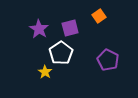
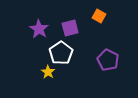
orange square: rotated 24 degrees counterclockwise
yellow star: moved 3 px right
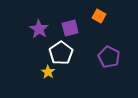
purple pentagon: moved 1 px right, 3 px up
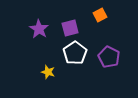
orange square: moved 1 px right, 1 px up; rotated 32 degrees clockwise
white pentagon: moved 14 px right
yellow star: rotated 16 degrees counterclockwise
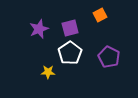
purple star: rotated 18 degrees clockwise
white pentagon: moved 5 px left
yellow star: rotated 16 degrees counterclockwise
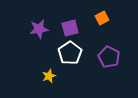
orange square: moved 2 px right, 3 px down
purple star: rotated 12 degrees clockwise
yellow star: moved 1 px right, 4 px down; rotated 24 degrees counterclockwise
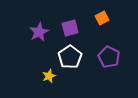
purple star: moved 3 px down; rotated 18 degrees counterclockwise
white pentagon: moved 4 px down
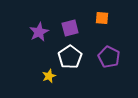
orange square: rotated 32 degrees clockwise
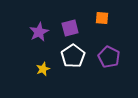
white pentagon: moved 3 px right, 1 px up
yellow star: moved 6 px left, 7 px up
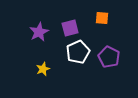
white pentagon: moved 5 px right, 4 px up; rotated 10 degrees clockwise
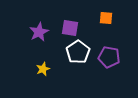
orange square: moved 4 px right
purple square: rotated 24 degrees clockwise
white pentagon: rotated 10 degrees counterclockwise
purple pentagon: rotated 15 degrees counterclockwise
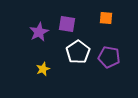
purple square: moved 3 px left, 4 px up
